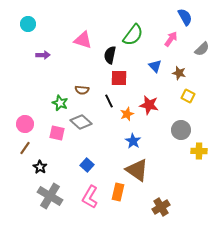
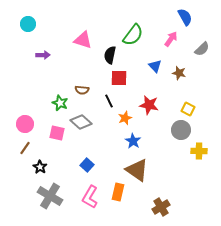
yellow square: moved 13 px down
orange star: moved 2 px left, 4 px down
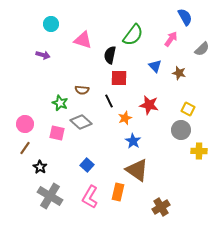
cyan circle: moved 23 px right
purple arrow: rotated 16 degrees clockwise
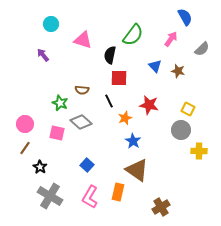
purple arrow: rotated 144 degrees counterclockwise
brown star: moved 1 px left, 2 px up
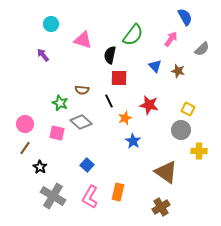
brown triangle: moved 29 px right, 2 px down
gray cross: moved 3 px right
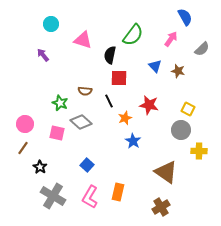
brown semicircle: moved 3 px right, 1 px down
brown line: moved 2 px left
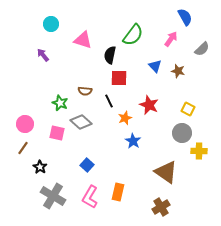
red star: rotated 12 degrees clockwise
gray circle: moved 1 px right, 3 px down
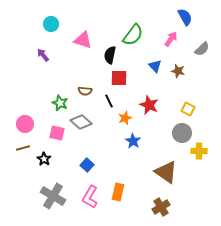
brown line: rotated 40 degrees clockwise
black star: moved 4 px right, 8 px up
